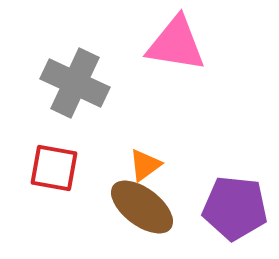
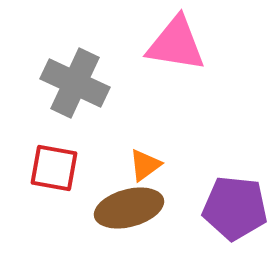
brown ellipse: moved 13 px left, 1 px down; rotated 52 degrees counterclockwise
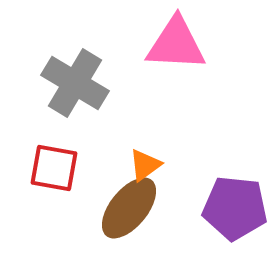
pink triangle: rotated 6 degrees counterclockwise
gray cross: rotated 6 degrees clockwise
brown ellipse: rotated 36 degrees counterclockwise
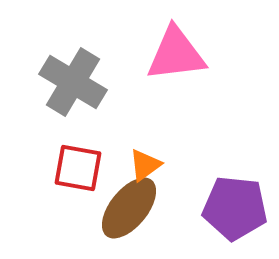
pink triangle: moved 10 px down; rotated 10 degrees counterclockwise
gray cross: moved 2 px left, 1 px up
red square: moved 24 px right
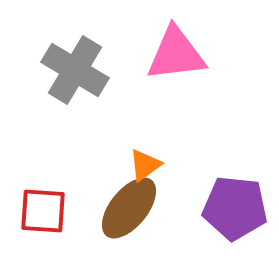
gray cross: moved 2 px right, 12 px up
red square: moved 35 px left, 43 px down; rotated 6 degrees counterclockwise
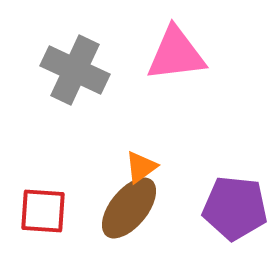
gray cross: rotated 6 degrees counterclockwise
orange triangle: moved 4 px left, 2 px down
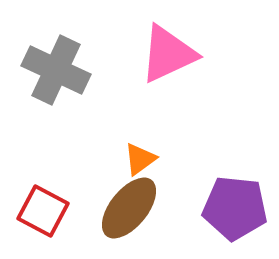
pink triangle: moved 8 px left; rotated 18 degrees counterclockwise
gray cross: moved 19 px left
orange triangle: moved 1 px left, 8 px up
red square: rotated 24 degrees clockwise
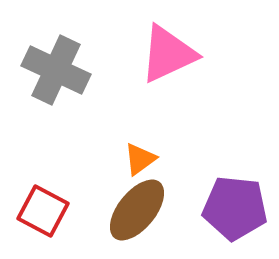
brown ellipse: moved 8 px right, 2 px down
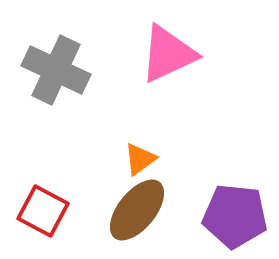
purple pentagon: moved 8 px down
